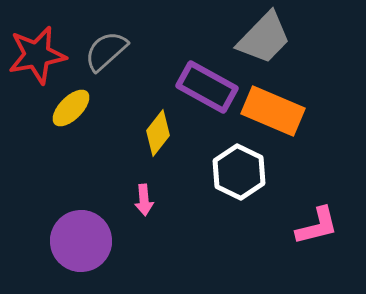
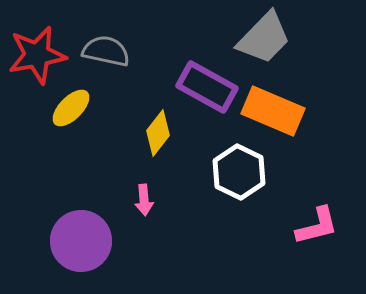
gray semicircle: rotated 54 degrees clockwise
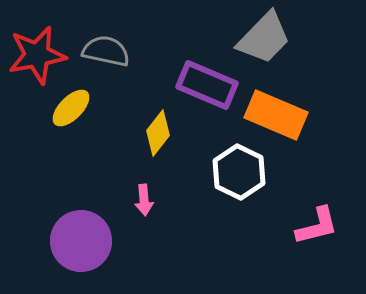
purple rectangle: moved 2 px up; rotated 6 degrees counterclockwise
orange rectangle: moved 3 px right, 4 px down
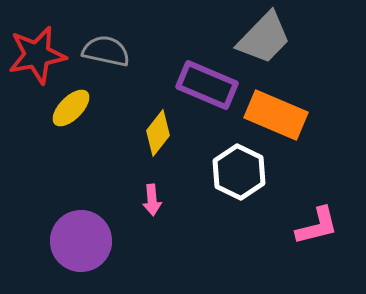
pink arrow: moved 8 px right
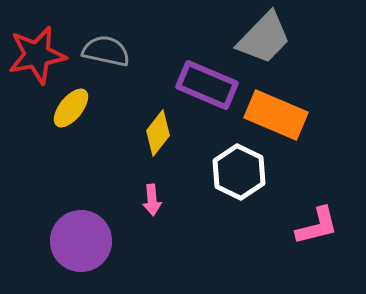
yellow ellipse: rotated 6 degrees counterclockwise
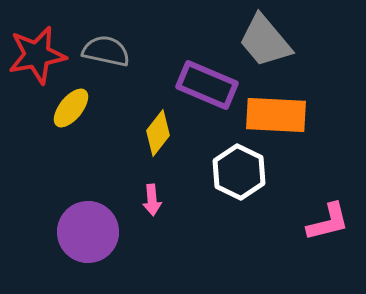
gray trapezoid: moved 1 px right, 3 px down; rotated 96 degrees clockwise
orange rectangle: rotated 20 degrees counterclockwise
pink L-shape: moved 11 px right, 4 px up
purple circle: moved 7 px right, 9 px up
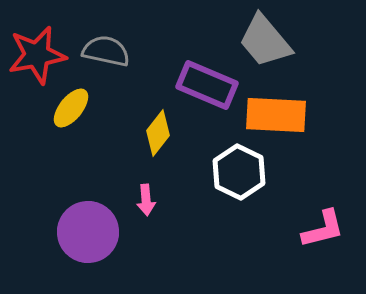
pink arrow: moved 6 px left
pink L-shape: moved 5 px left, 7 px down
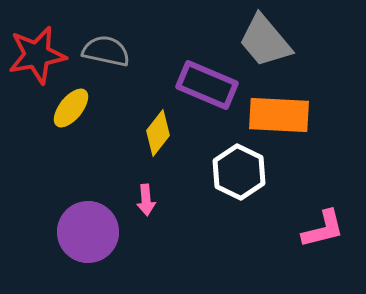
orange rectangle: moved 3 px right
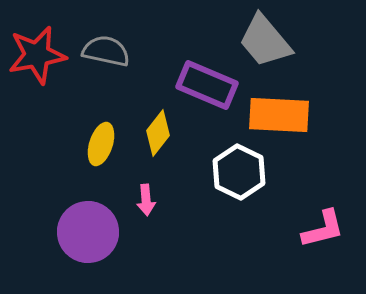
yellow ellipse: moved 30 px right, 36 px down; rotated 21 degrees counterclockwise
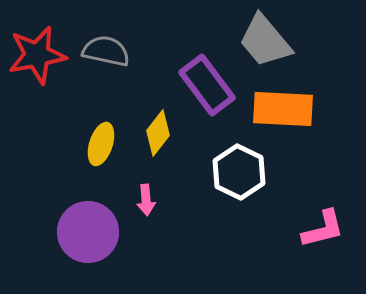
purple rectangle: rotated 30 degrees clockwise
orange rectangle: moved 4 px right, 6 px up
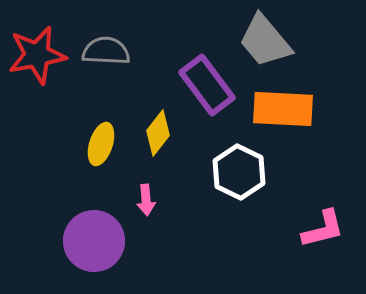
gray semicircle: rotated 9 degrees counterclockwise
purple circle: moved 6 px right, 9 px down
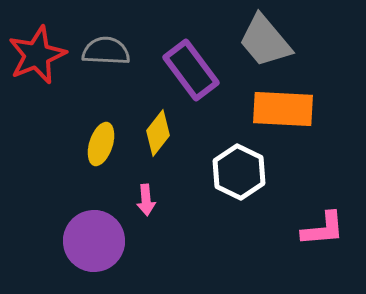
red star: rotated 12 degrees counterclockwise
purple rectangle: moved 16 px left, 15 px up
pink L-shape: rotated 9 degrees clockwise
